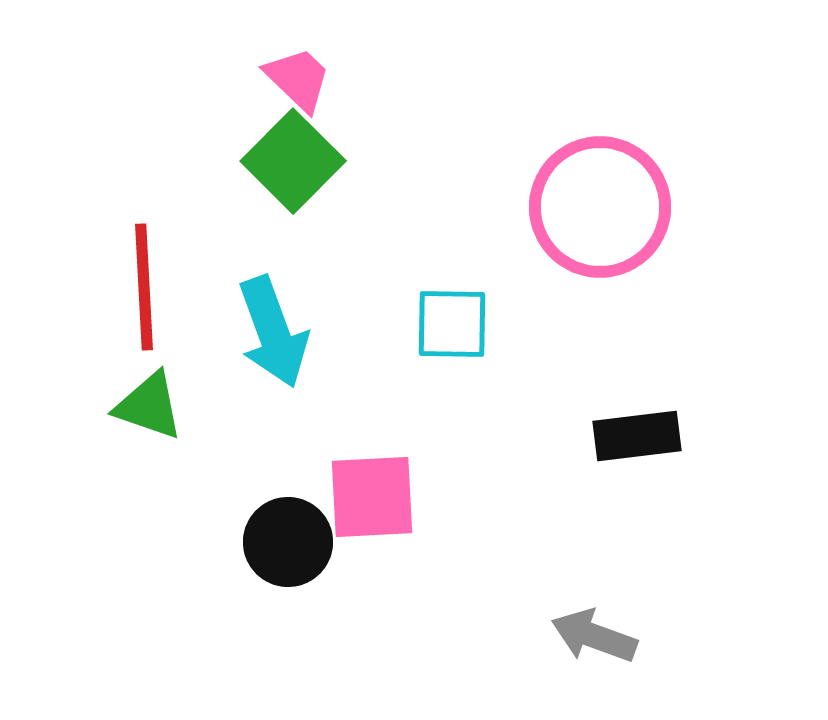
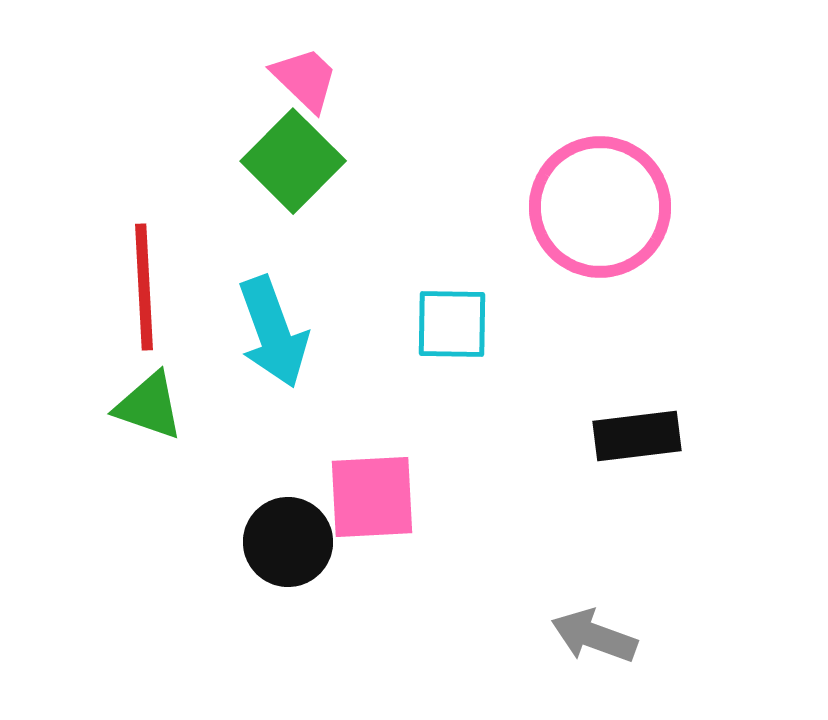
pink trapezoid: moved 7 px right
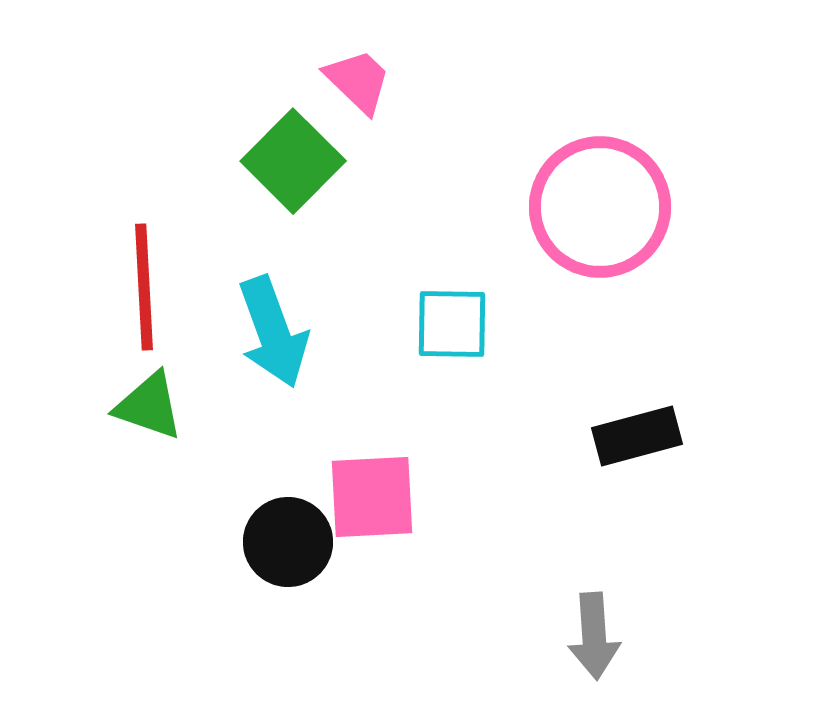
pink trapezoid: moved 53 px right, 2 px down
black rectangle: rotated 8 degrees counterclockwise
gray arrow: rotated 114 degrees counterclockwise
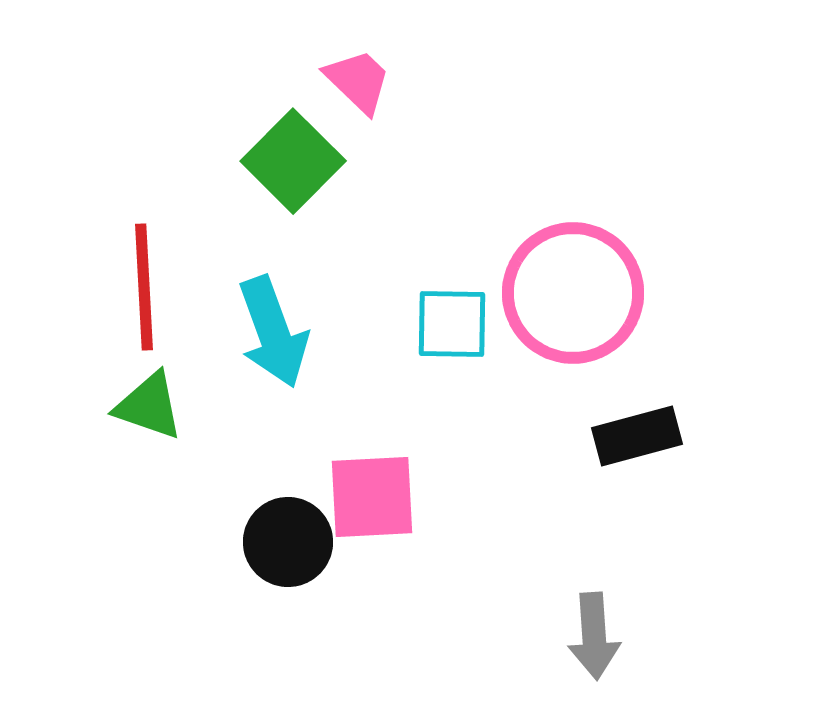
pink circle: moved 27 px left, 86 px down
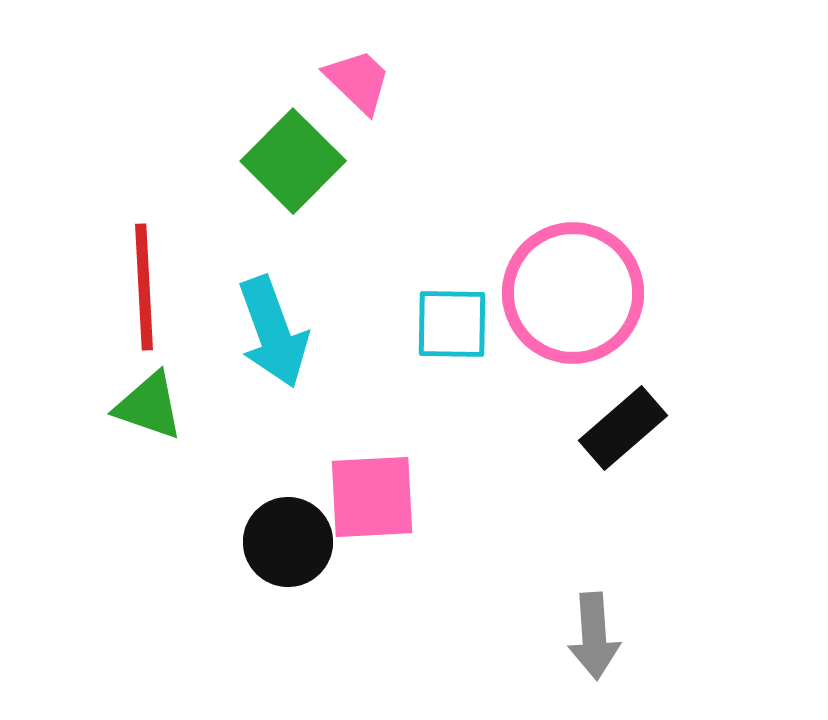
black rectangle: moved 14 px left, 8 px up; rotated 26 degrees counterclockwise
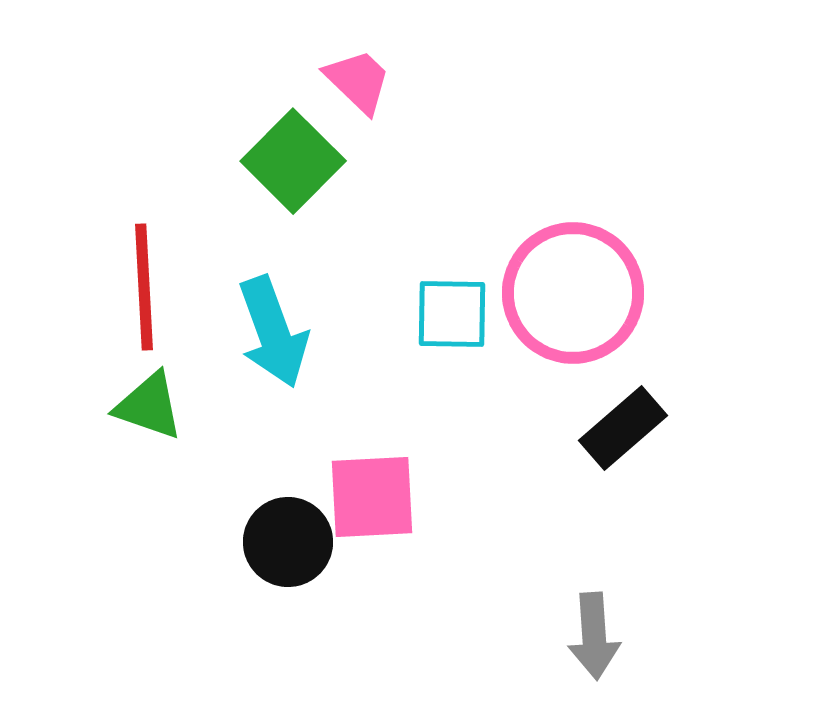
cyan square: moved 10 px up
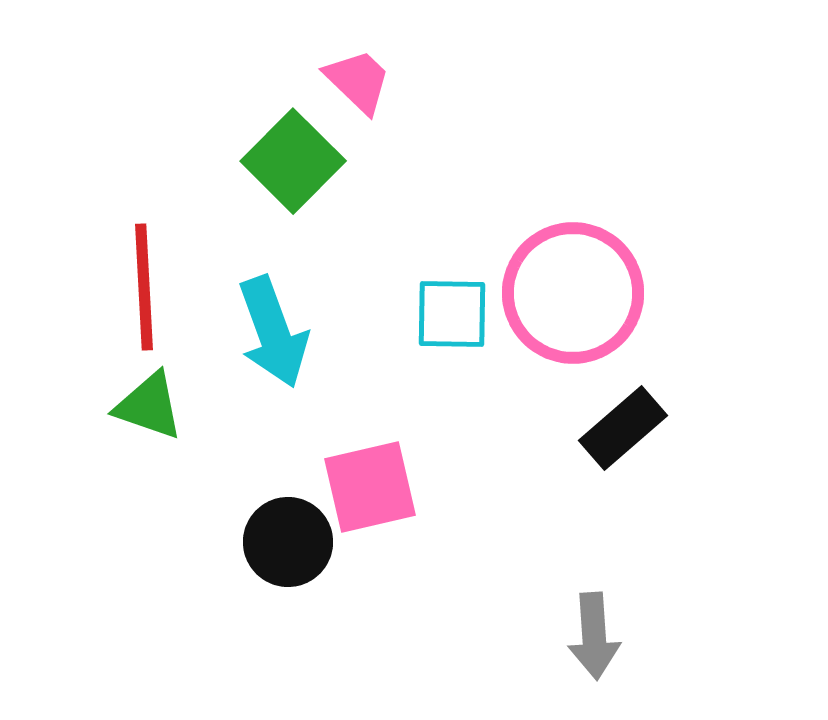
pink square: moved 2 px left, 10 px up; rotated 10 degrees counterclockwise
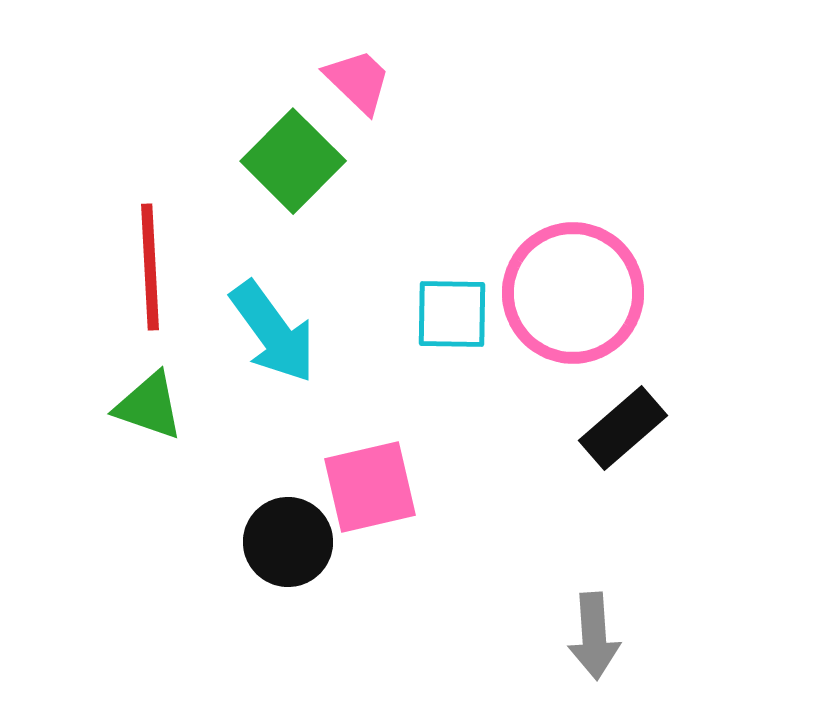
red line: moved 6 px right, 20 px up
cyan arrow: rotated 16 degrees counterclockwise
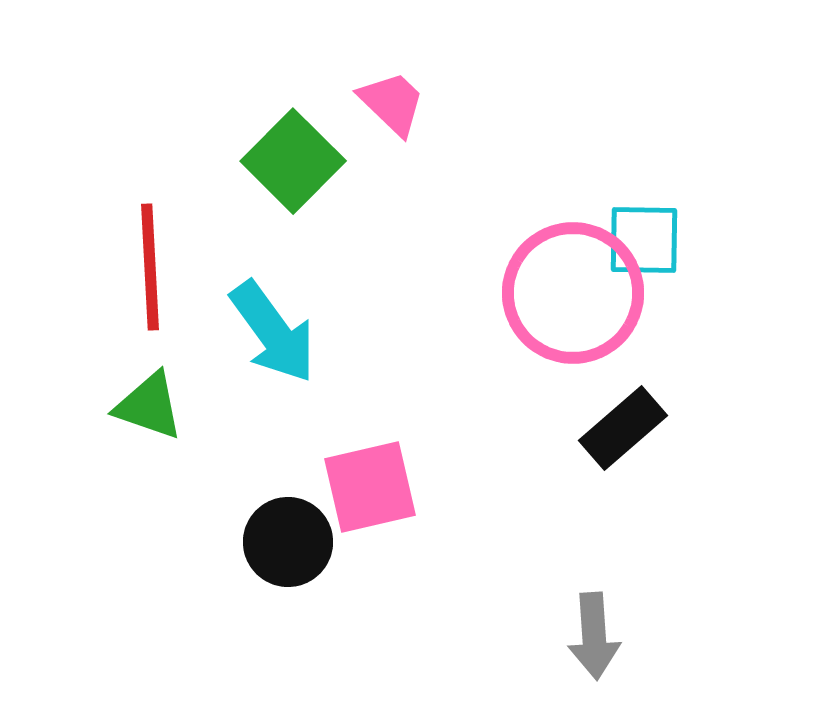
pink trapezoid: moved 34 px right, 22 px down
cyan square: moved 192 px right, 74 px up
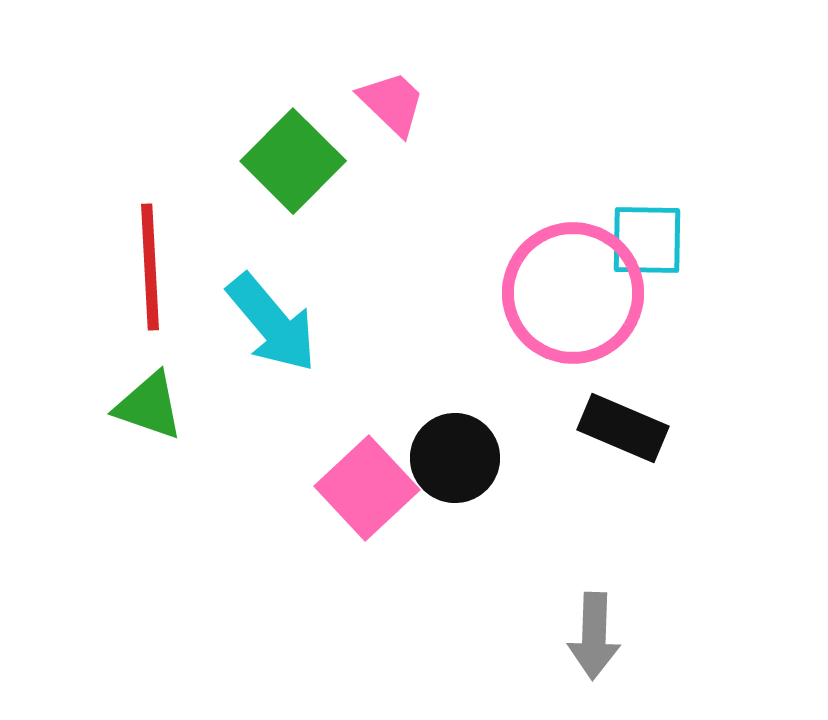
cyan square: moved 3 px right
cyan arrow: moved 1 px left, 9 px up; rotated 4 degrees counterclockwise
black rectangle: rotated 64 degrees clockwise
pink square: moved 3 px left, 1 px down; rotated 30 degrees counterclockwise
black circle: moved 167 px right, 84 px up
gray arrow: rotated 6 degrees clockwise
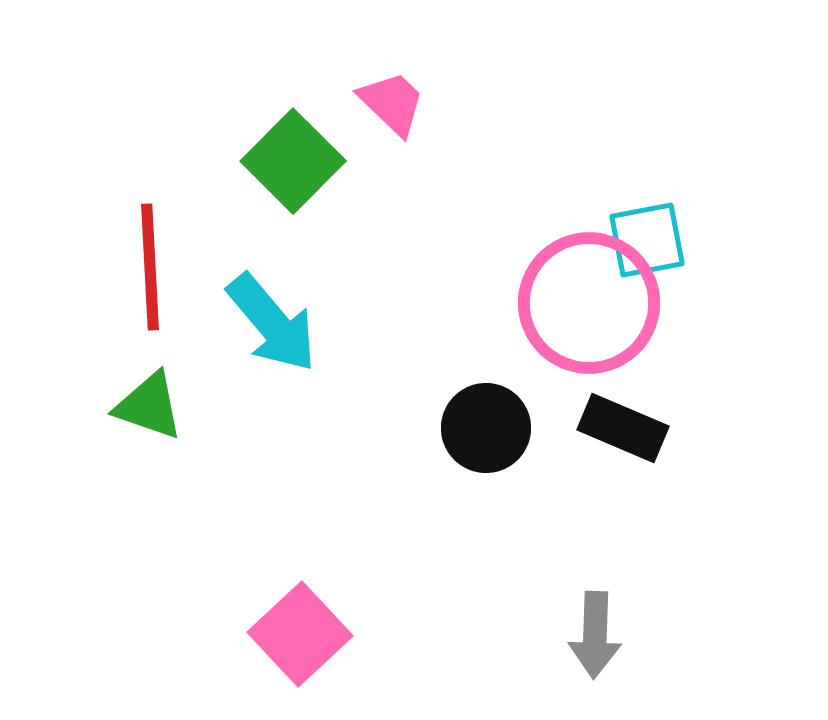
cyan square: rotated 12 degrees counterclockwise
pink circle: moved 16 px right, 10 px down
black circle: moved 31 px right, 30 px up
pink square: moved 67 px left, 146 px down
gray arrow: moved 1 px right, 1 px up
